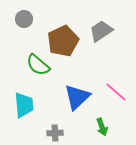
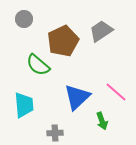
green arrow: moved 6 px up
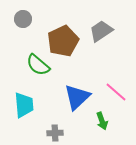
gray circle: moved 1 px left
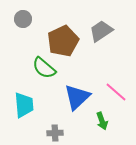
green semicircle: moved 6 px right, 3 px down
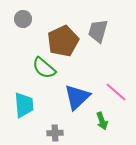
gray trapezoid: moved 3 px left; rotated 40 degrees counterclockwise
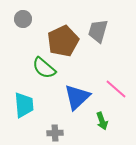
pink line: moved 3 px up
